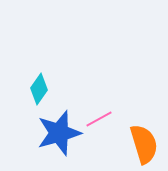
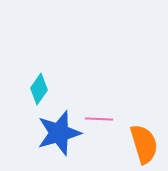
pink line: rotated 32 degrees clockwise
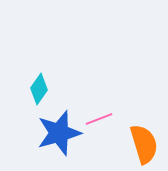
pink line: rotated 24 degrees counterclockwise
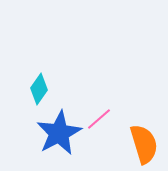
pink line: rotated 20 degrees counterclockwise
blue star: rotated 12 degrees counterclockwise
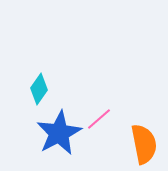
orange semicircle: rotated 6 degrees clockwise
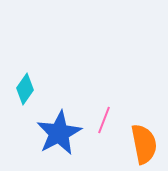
cyan diamond: moved 14 px left
pink line: moved 5 px right, 1 px down; rotated 28 degrees counterclockwise
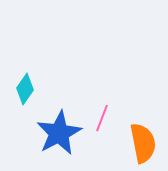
pink line: moved 2 px left, 2 px up
orange semicircle: moved 1 px left, 1 px up
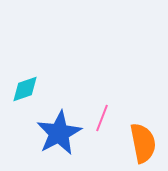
cyan diamond: rotated 36 degrees clockwise
